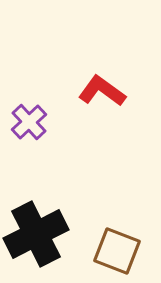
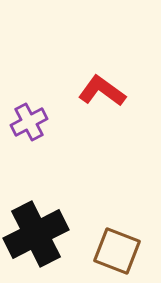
purple cross: rotated 15 degrees clockwise
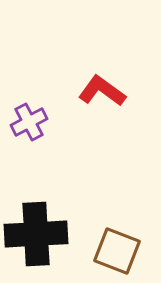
black cross: rotated 24 degrees clockwise
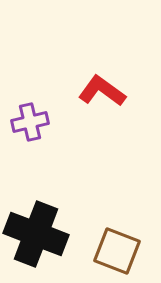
purple cross: moved 1 px right; rotated 15 degrees clockwise
black cross: rotated 24 degrees clockwise
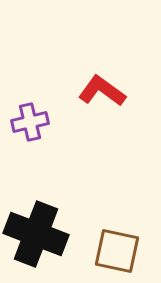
brown square: rotated 9 degrees counterclockwise
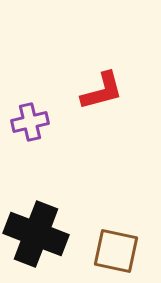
red L-shape: rotated 129 degrees clockwise
brown square: moved 1 px left
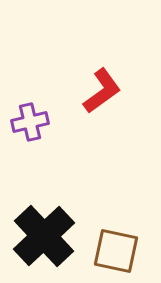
red L-shape: rotated 21 degrees counterclockwise
black cross: moved 8 px right, 2 px down; rotated 26 degrees clockwise
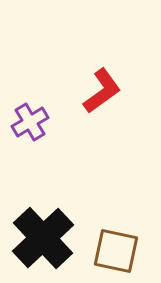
purple cross: rotated 18 degrees counterclockwise
black cross: moved 1 px left, 2 px down
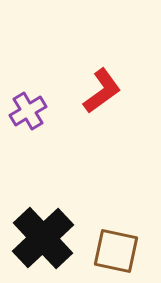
purple cross: moved 2 px left, 11 px up
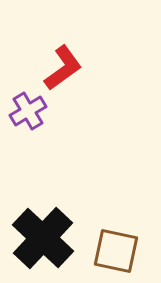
red L-shape: moved 39 px left, 23 px up
black cross: rotated 4 degrees counterclockwise
